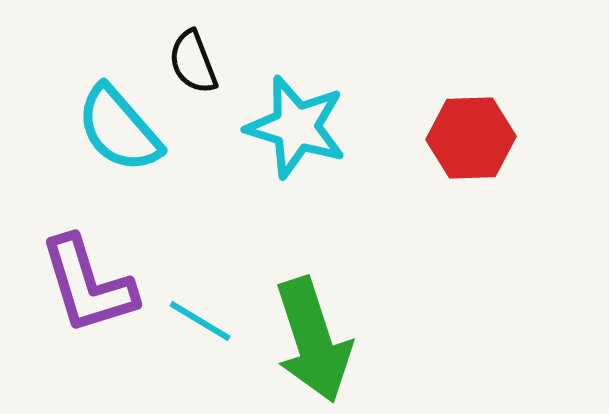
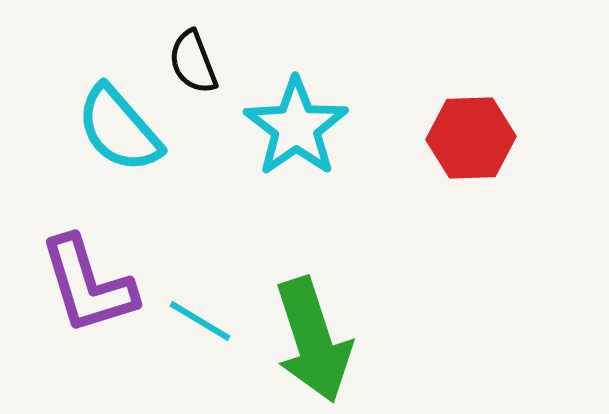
cyan star: rotated 20 degrees clockwise
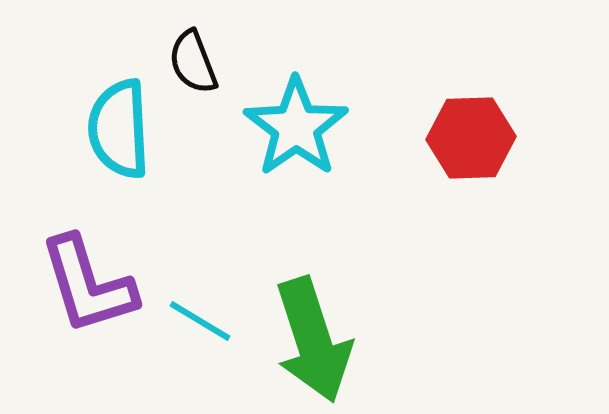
cyan semicircle: rotated 38 degrees clockwise
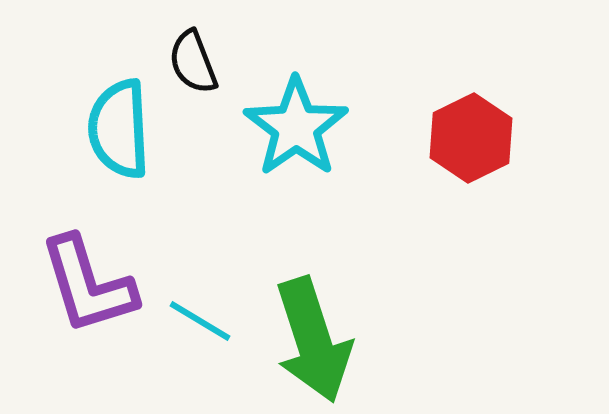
red hexagon: rotated 24 degrees counterclockwise
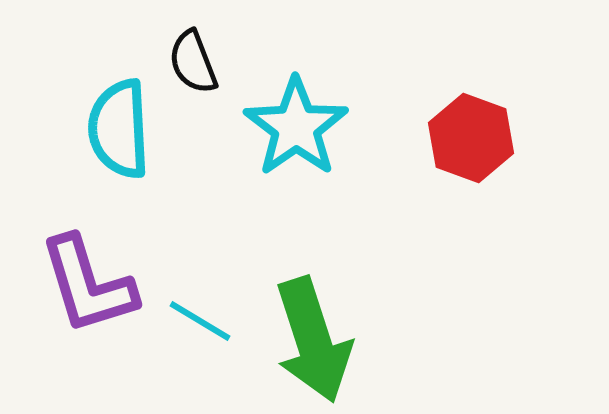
red hexagon: rotated 14 degrees counterclockwise
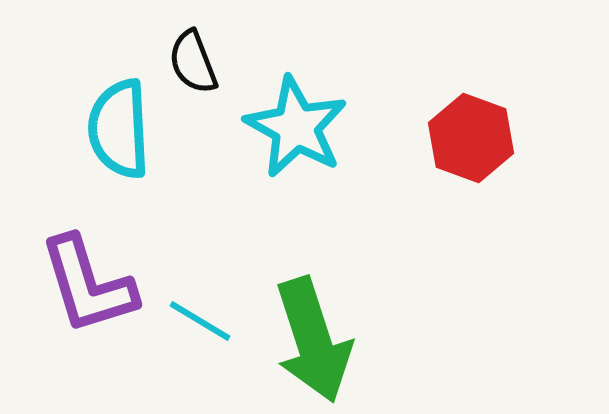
cyan star: rotated 8 degrees counterclockwise
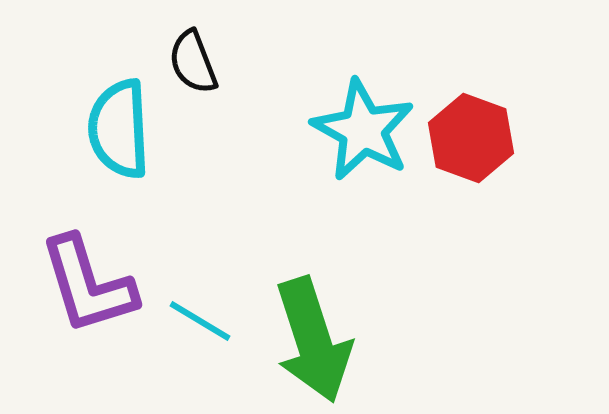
cyan star: moved 67 px right, 3 px down
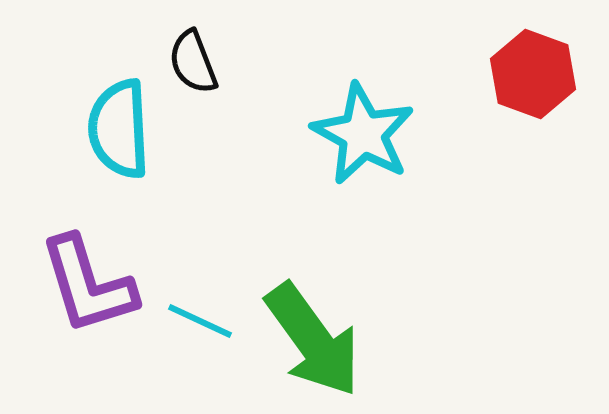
cyan star: moved 4 px down
red hexagon: moved 62 px right, 64 px up
cyan line: rotated 6 degrees counterclockwise
green arrow: rotated 18 degrees counterclockwise
